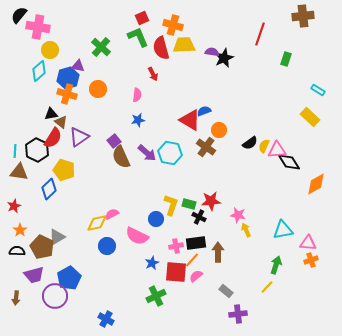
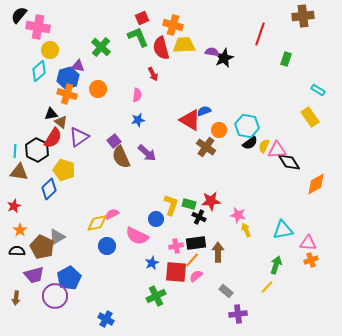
yellow rectangle at (310, 117): rotated 12 degrees clockwise
cyan hexagon at (170, 153): moved 77 px right, 27 px up
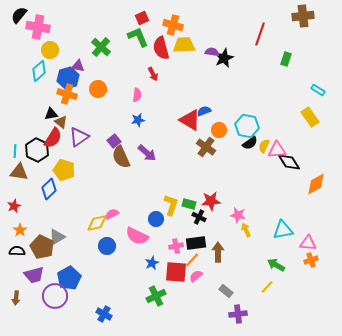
green arrow at (276, 265): rotated 78 degrees counterclockwise
blue cross at (106, 319): moved 2 px left, 5 px up
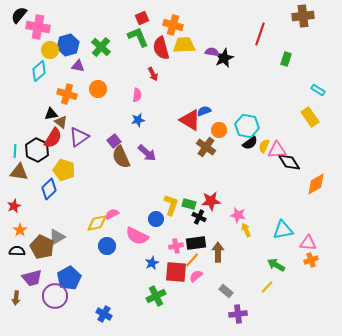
blue hexagon at (68, 78): moved 33 px up
purple trapezoid at (34, 275): moved 2 px left, 3 px down
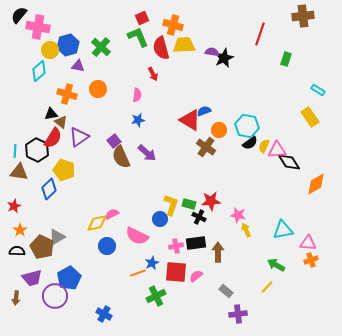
blue circle at (156, 219): moved 4 px right
orange line at (192, 260): moved 54 px left, 13 px down; rotated 28 degrees clockwise
